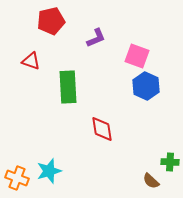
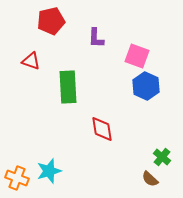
purple L-shape: rotated 115 degrees clockwise
green cross: moved 8 px left, 5 px up; rotated 36 degrees clockwise
brown semicircle: moved 1 px left, 2 px up
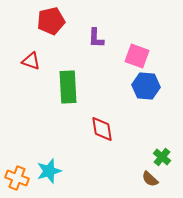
blue hexagon: rotated 20 degrees counterclockwise
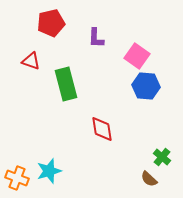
red pentagon: moved 2 px down
pink square: rotated 15 degrees clockwise
green rectangle: moved 2 px left, 3 px up; rotated 12 degrees counterclockwise
brown semicircle: moved 1 px left
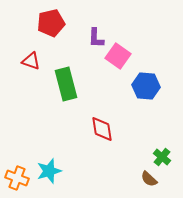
pink square: moved 19 px left
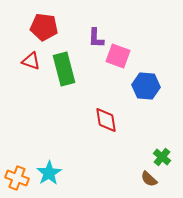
red pentagon: moved 7 px left, 4 px down; rotated 20 degrees clockwise
pink square: rotated 15 degrees counterclockwise
green rectangle: moved 2 px left, 15 px up
red diamond: moved 4 px right, 9 px up
cyan star: moved 2 px down; rotated 15 degrees counterclockwise
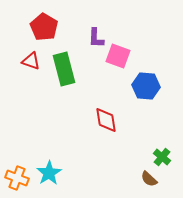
red pentagon: rotated 24 degrees clockwise
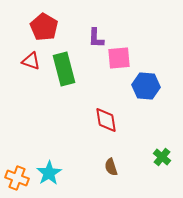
pink square: moved 1 px right, 2 px down; rotated 25 degrees counterclockwise
brown semicircle: moved 38 px left, 12 px up; rotated 30 degrees clockwise
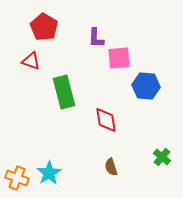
green rectangle: moved 23 px down
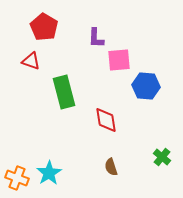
pink square: moved 2 px down
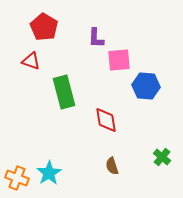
brown semicircle: moved 1 px right, 1 px up
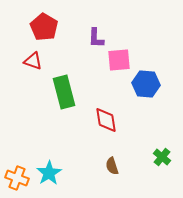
red triangle: moved 2 px right
blue hexagon: moved 2 px up
